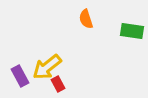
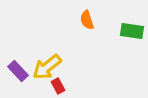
orange semicircle: moved 1 px right, 1 px down
purple rectangle: moved 2 px left, 5 px up; rotated 15 degrees counterclockwise
red rectangle: moved 2 px down
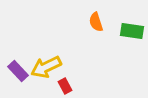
orange semicircle: moved 9 px right, 2 px down
yellow arrow: moved 1 px left; rotated 12 degrees clockwise
red rectangle: moved 7 px right
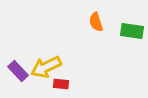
red rectangle: moved 4 px left, 2 px up; rotated 56 degrees counterclockwise
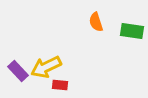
red rectangle: moved 1 px left, 1 px down
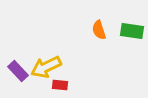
orange semicircle: moved 3 px right, 8 px down
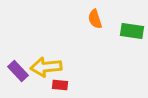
orange semicircle: moved 4 px left, 11 px up
yellow arrow: rotated 20 degrees clockwise
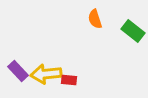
green rectangle: moved 1 px right; rotated 30 degrees clockwise
yellow arrow: moved 7 px down
red rectangle: moved 9 px right, 5 px up
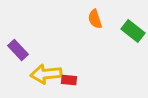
purple rectangle: moved 21 px up
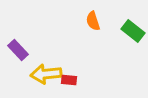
orange semicircle: moved 2 px left, 2 px down
